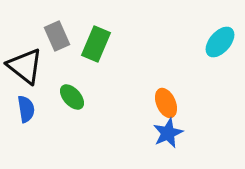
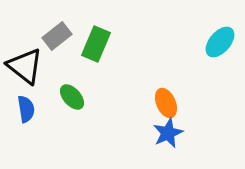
gray rectangle: rotated 76 degrees clockwise
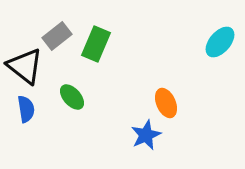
blue star: moved 22 px left, 2 px down
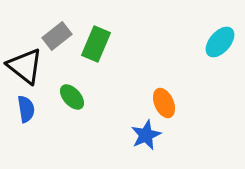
orange ellipse: moved 2 px left
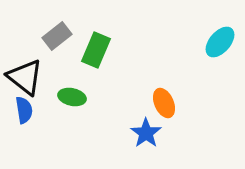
green rectangle: moved 6 px down
black triangle: moved 11 px down
green ellipse: rotated 36 degrees counterclockwise
blue semicircle: moved 2 px left, 1 px down
blue star: moved 2 px up; rotated 12 degrees counterclockwise
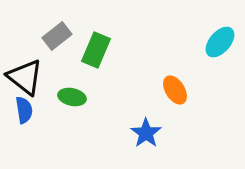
orange ellipse: moved 11 px right, 13 px up; rotated 8 degrees counterclockwise
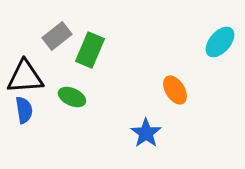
green rectangle: moved 6 px left
black triangle: rotated 42 degrees counterclockwise
green ellipse: rotated 12 degrees clockwise
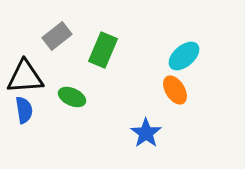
cyan ellipse: moved 36 px left, 14 px down; rotated 8 degrees clockwise
green rectangle: moved 13 px right
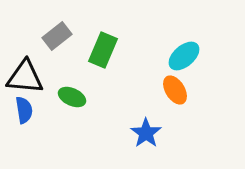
black triangle: rotated 9 degrees clockwise
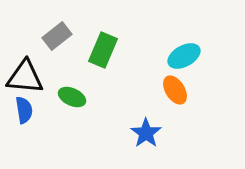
cyan ellipse: rotated 12 degrees clockwise
